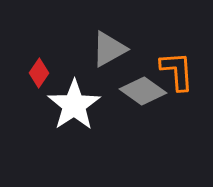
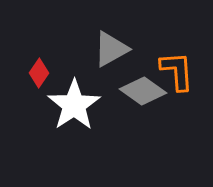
gray triangle: moved 2 px right
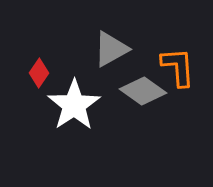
orange L-shape: moved 1 px right, 4 px up
